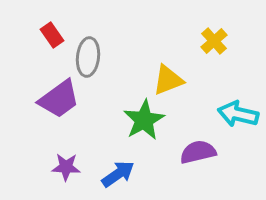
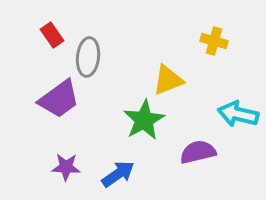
yellow cross: rotated 32 degrees counterclockwise
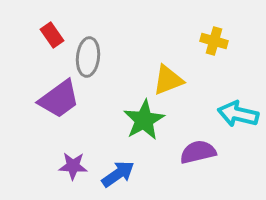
purple star: moved 7 px right, 1 px up
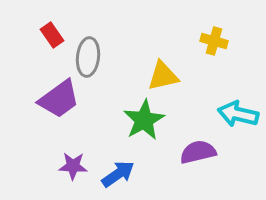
yellow triangle: moved 5 px left, 4 px up; rotated 8 degrees clockwise
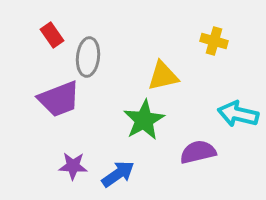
purple trapezoid: rotated 15 degrees clockwise
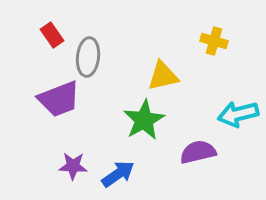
cyan arrow: rotated 27 degrees counterclockwise
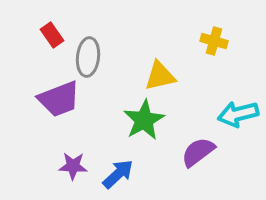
yellow triangle: moved 3 px left
purple semicircle: rotated 24 degrees counterclockwise
blue arrow: rotated 8 degrees counterclockwise
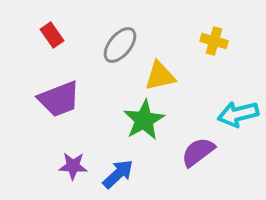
gray ellipse: moved 32 px right, 12 px up; rotated 33 degrees clockwise
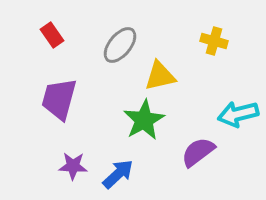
purple trapezoid: rotated 126 degrees clockwise
